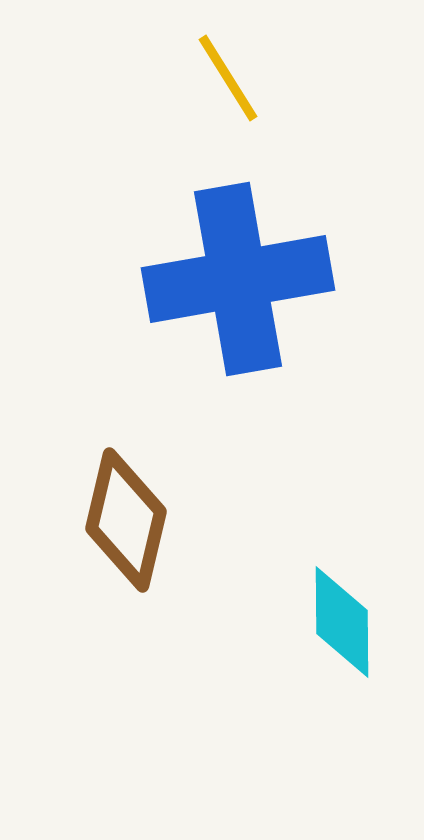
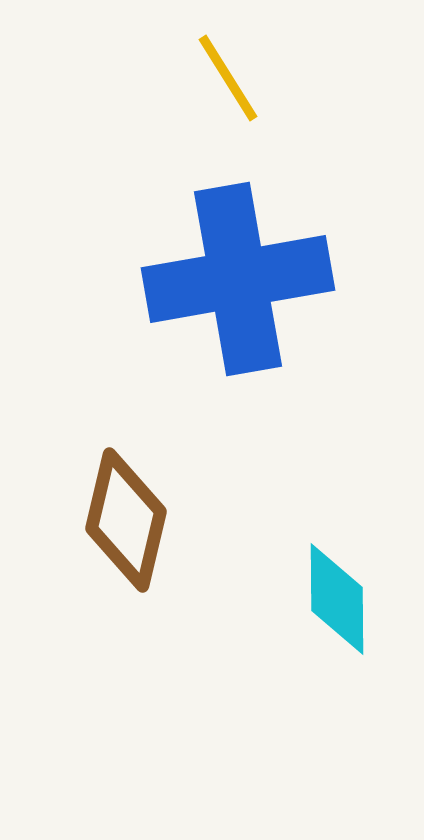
cyan diamond: moved 5 px left, 23 px up
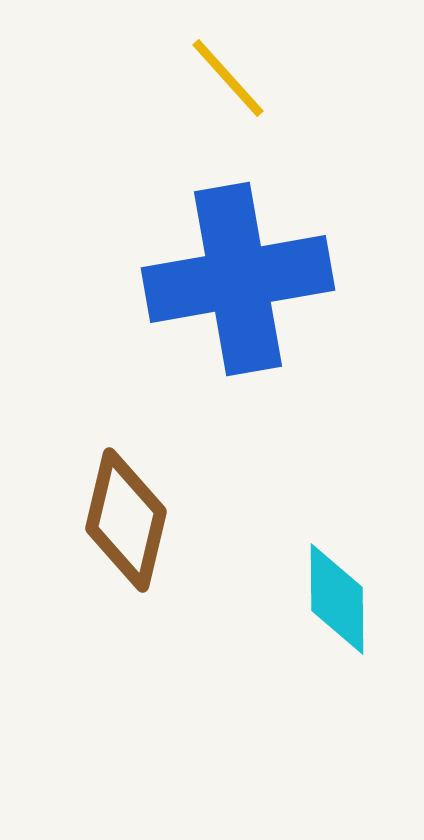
yellow line: rotated 10 degrees counterclockwise
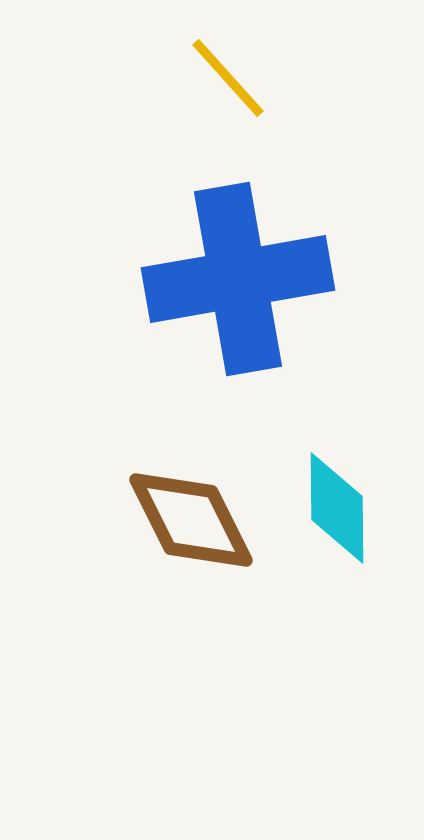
brown diamond: moved 65 px right; rotated 40 degrees counterclockwise
cyan diamond: moved 91 px up
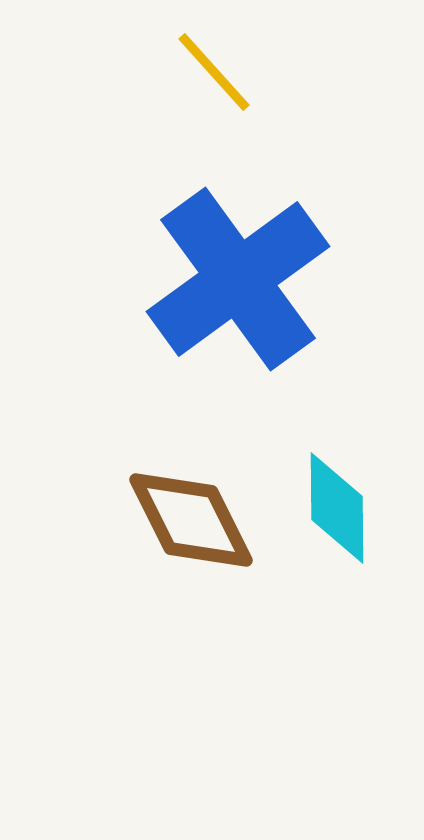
yellow line: moved 14 px left, 6 px up
blue cross: rotated 26 degrees counterclockwise
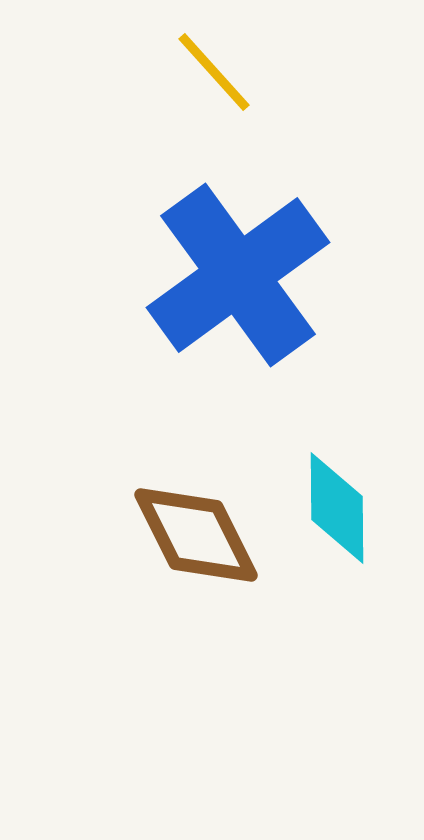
blue cross: moved 4 px up
brown diamond: moved 5 px right, 15 px down
